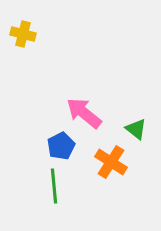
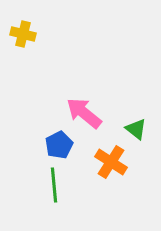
blue pentagon: moved 2 px left, 1 px up
green line: moved 1 px up
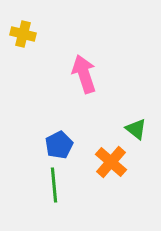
pink arrow: moved 39 px up; rotated 33 degrees clockwise
orange cross: rotated 8 degrees clockwise
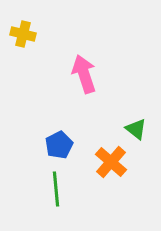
green line: moved 2 px right, 4 px down
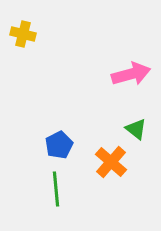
pink arrow: moved 47 px right; rotated 93 degrees clockwise
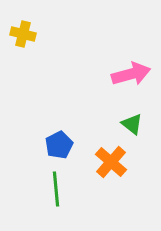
green triangle: moved 4 px left, 5 px up
